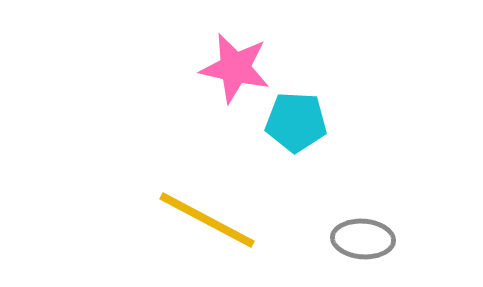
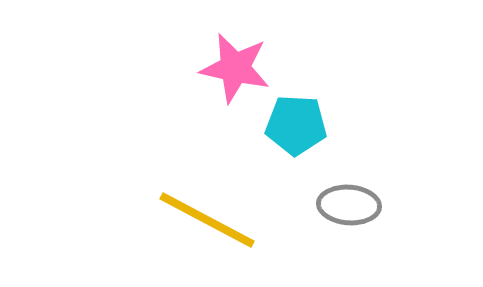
cyan pentagon: moved 3 px down
gray ellipse: moved 14 px left, 34 px up
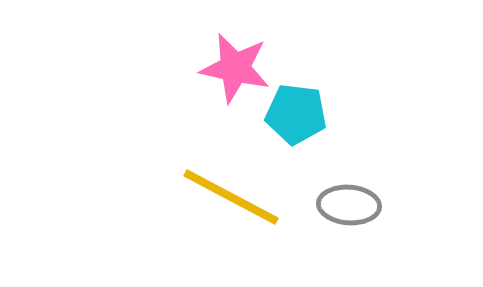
cyan pentagon: moved 11 px up; rotated 4 degrees clockwise
yellow line: moved 24 px right, 23 px up
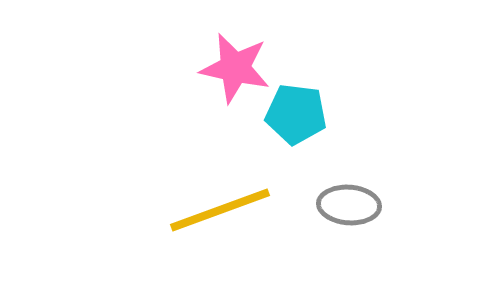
yellow line: moved 11 px left, 13 px down; rotated 48 degrees counterclockwise
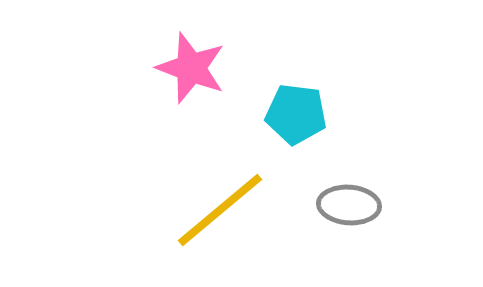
pink star: moved 44 px left; rotated 8 degrees clockwise
yellow line: rotated 20 degrees counterclockwise
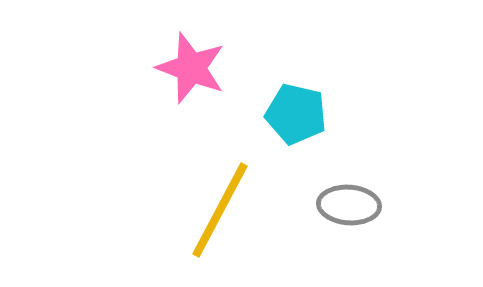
cyan pentagon: rotated 6 degrees clockwise
yellow line: rotated 22 degrees counterclockwise
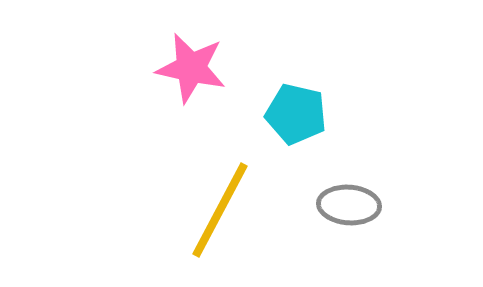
pink star: rotated 8 degrees counterclockwise
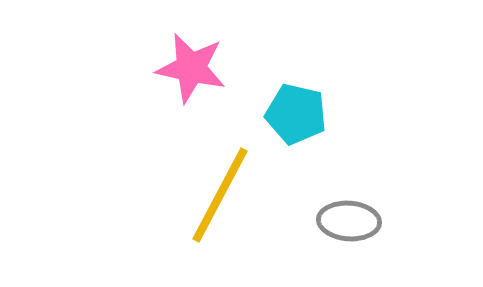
gray ellipse: moved 16 px down
yellow line: moved 15 px up
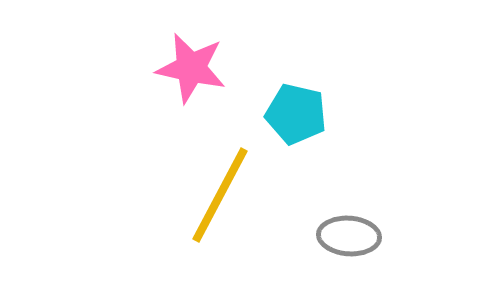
gray ellipse: moved 15 px down
